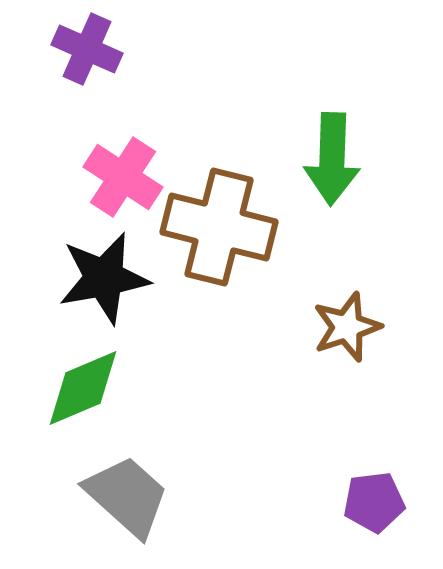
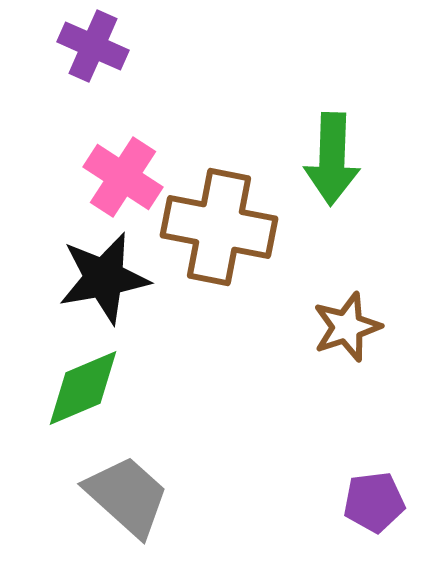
purple cross: moved 6 px right, 3 px up
brown cross: rotated 3 degrees counterclockwise
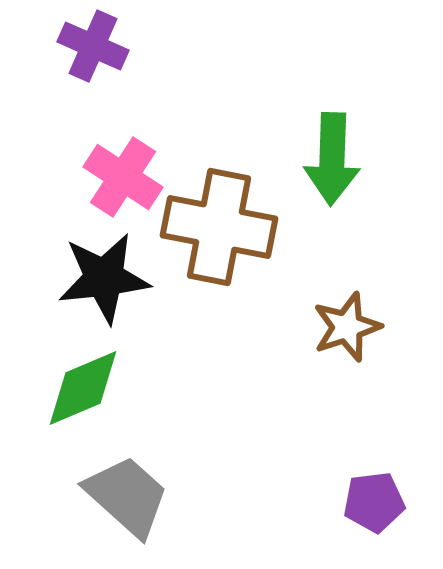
black star: rotated 4 degrees clockwise
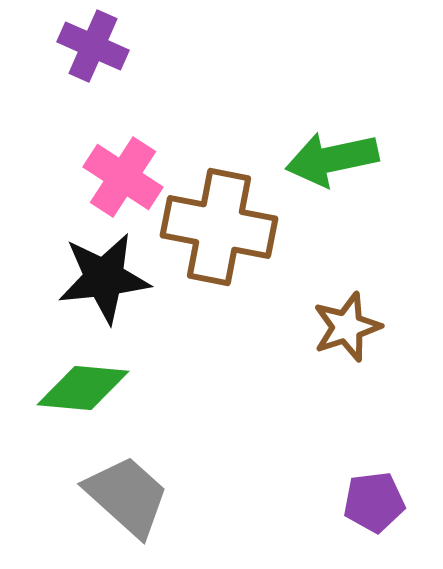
green arrow: rotated 76 degrees clockwise
green diamond: rotated 28 degrees clockwise
